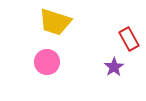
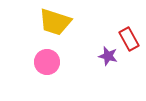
purple star: moved 6 px left, 11 px up; rotated 24 degrees counterclockwise
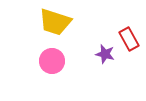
purple star: moved 3 px left, 2 px up
pink circle: moved 5 px right, 1 px up
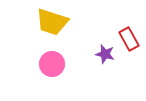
yellow trapezoid: moved 3 px left
pink circle: moved 3 px down
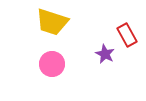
red rectangle: moved 2 px left, 4 px up
purple star: rotated 12 degrees clockwise
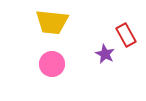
yellow trapezoid: rotated 12 degrees counterclockwise
red rectangle: moved 1 px left
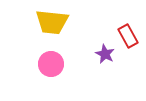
red rectangle: moved 2 px right, 1 px down
pink circle: moved 1 px left
